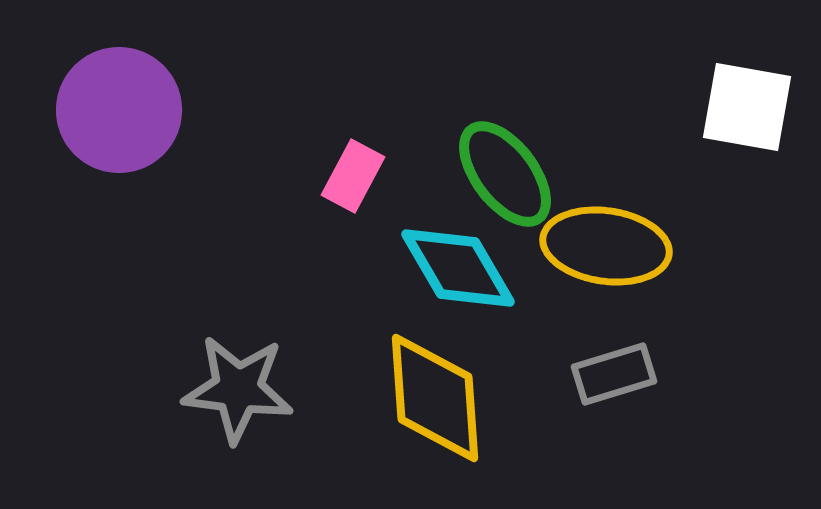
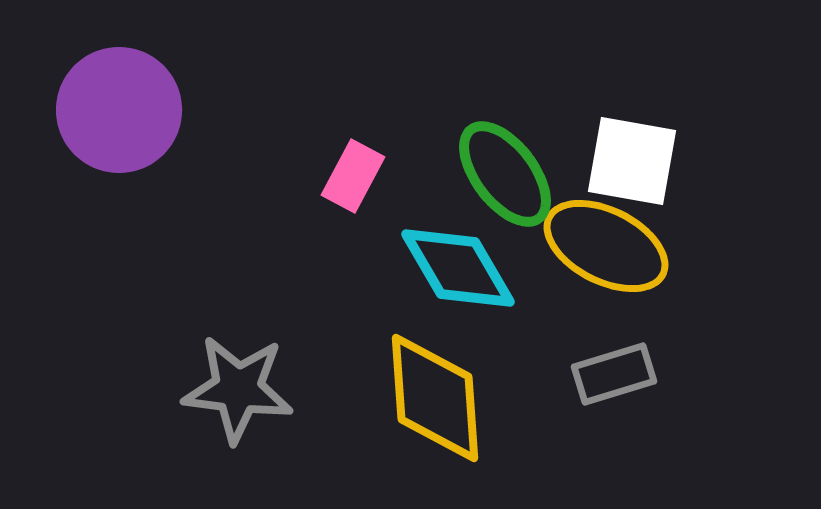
white square: moved 115 px left, 54 px down
yellow ellipse: rotated 19 degrees clockwise
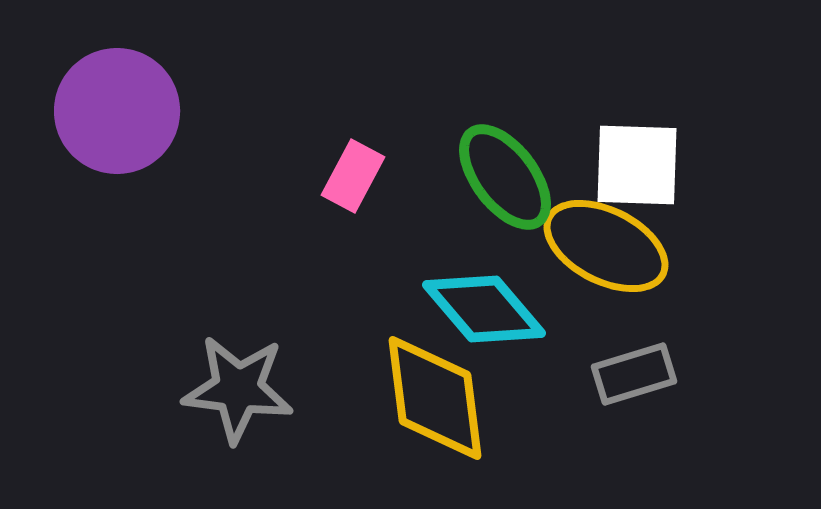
purple circle: moved 2 px left, 1 px down
white square: moved 5 px right, 4 px down; rotated 8 degrees counterclockwise
green ellipse: moved 3 px down
cyan diamond: moved 26 px right, 41 px down; rotated 10 degrees counterclockwise
gray rectangle: moved 20 px right
yellow diamond: rotated 3 degrees counterclockwise
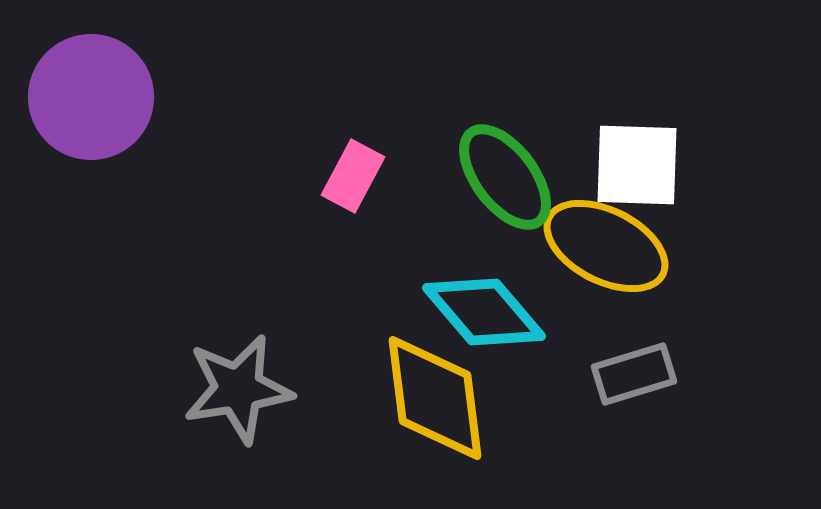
purple circle: moved 26 px left, 14 px up
cyan diamond: moved 3 px down
gray star: rotated 16 degrees counterclockwise
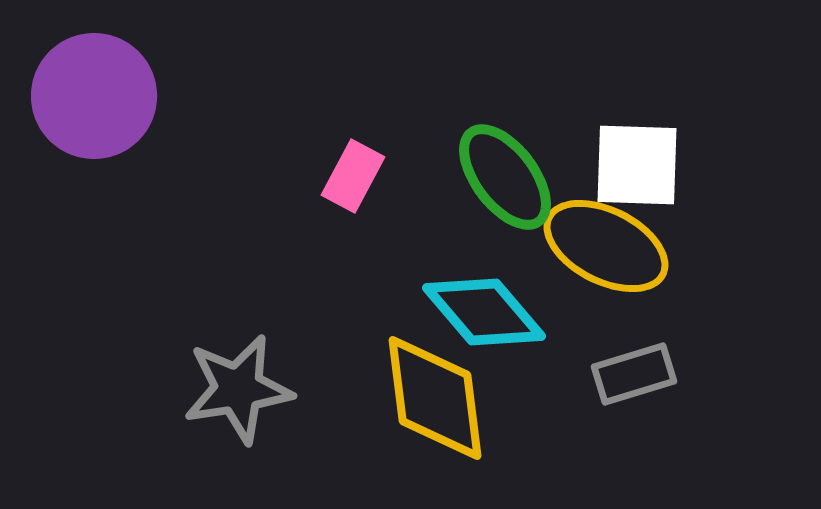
purple circle: moved 3 px right, 1 px up
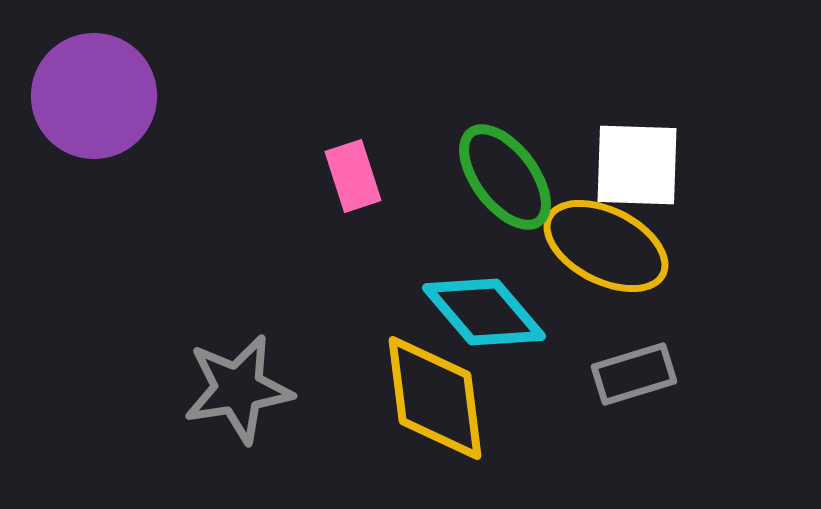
pink rectangle: rotated 46 degrees counterclockwise
